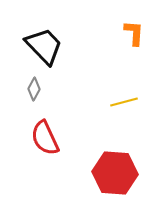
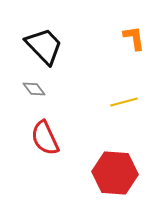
orange L-shape: moved 5 px down; rotated 12 degrees counterclockwise
gray diamond: rotated 65 degrees counterclockwise
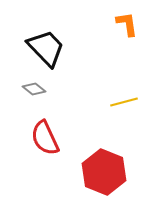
orange L-shape: moved 7 px left, 14 px up
black trapezoid: moved 2 px right, 2 px down
gray diamond: rotated 15 degrees counterclockwise
red hexagon: moved 11 px left, 1 px up; rotated 18 degrees clockwise
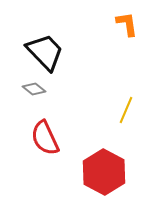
black trapezoid: moved 1 px left, 4 px down
yellow line: moved 2 px right, 8 px down; rotated 52 degrees counterclockwise
red hexagon: rotated 6 degrees clockwise
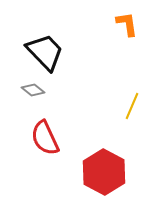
gray diamond: moved 1 px left, 1 px down
yellow line: moved 6 px right, 4 px up
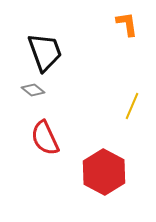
black trapezoid: rotated 24 degrees clockwise
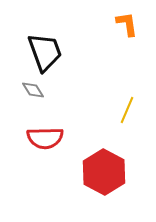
gray diamond: rotated 20 degrees clockwise
yellow line: moved 5 px left, 4 px down
red semicircle: rotated 66 degrees counterclockwise
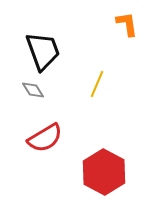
black trapezoid: moved 2 px left, 1 px up
yellow line: moved 30 px left, 26 px up
red semicircle: rotated 30 degrees counterclockwise
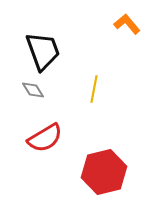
orange L-shape: rotated 32 degrees counterclockwise
yellow line: moved 3 px left, 5 px down; rotated 12 degrees counterclockwise
red hexagon: rotated 18 degrees clockwise
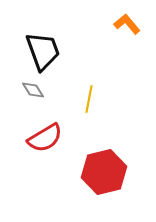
yellow line: moved 5 px left, 10 px down
